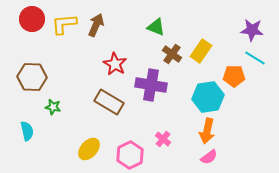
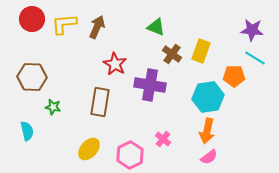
brown arrow: moved 1 px right, 2 px down
yellow rectangle: rotated 15 degrees counterclockwise
purple cross: moved 1 px left
brown rectangle: moved 9 px left; rotated 68 degrees clockwise
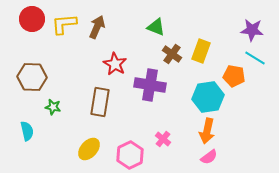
orange pentagon: rotated 10 degrees clockwise
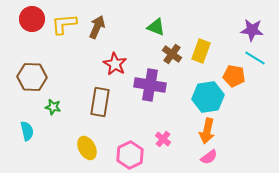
yellow ellipse: moved 2 px left, 1 px up; rotated 70 degrees counterclockwise
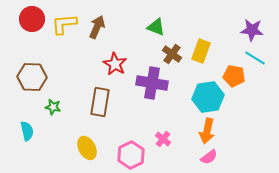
purple cross: moved 2 px right, 2 px up
pink hexagon: moved 1 px right
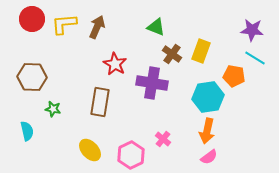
green star: moved 2 px down
yellow ellipse: moved 3 px right, 2 px down; rotated 15 degrees counterclockwise
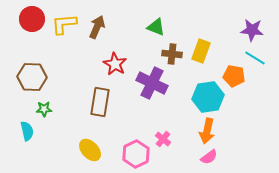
brown cross: rotated 30 degrees counterclockwise
purple cross: rotated 16 degrees clockwise
green star: moved 9 px left; rotated 14 degrees counterclockwise
pink hexagon: moved 5 px right, 1 px up
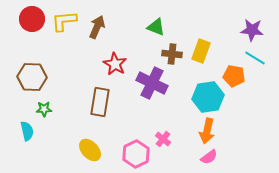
yellow L-shape: moved 3 px up
